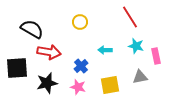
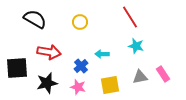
black semicircle: moved 3 px right, 10 px up
cyan arrow: moved 3 px left, 4 px down
pink rectangle: moved 7 px right, 18 px down; rotated 21 degrees counterclockwise
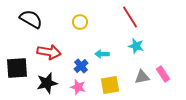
black semicircle: moved 4 px left
gray triangle: moved 2 px right
